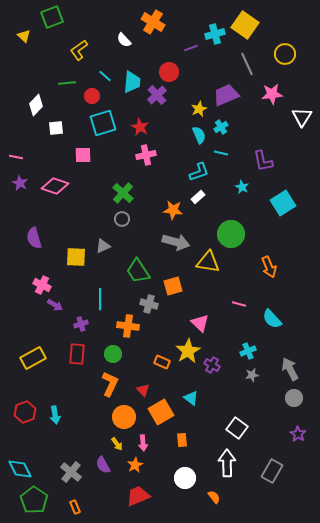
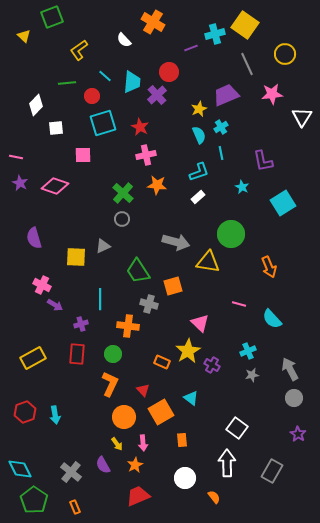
cyan line at (221, 153): rotated 64 degrees clockwise
orange star at (173, 210): moved 16 px left, 25 px up
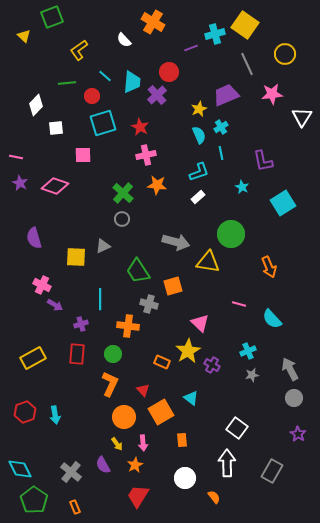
red trapezoid at (138, 496): rotated 35 degrees counterclockwise
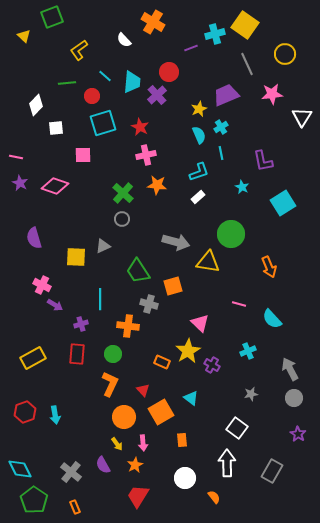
gray star at (252, 375): moved 1 px left, 19 px down
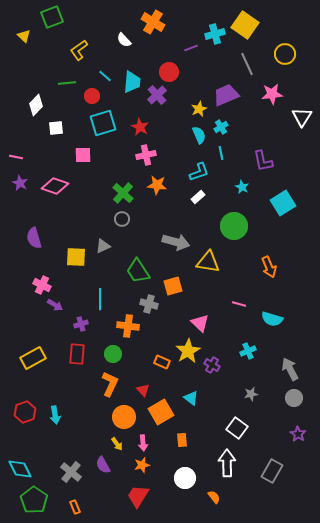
green circle at (231, 234): moved 3 px right, 8 px up
cyan semicircle at (272, 319): rotated 30 degrees counterclockwise
orange star at (135, 465): moved 7 px right; rotated 14 degrees clockwise
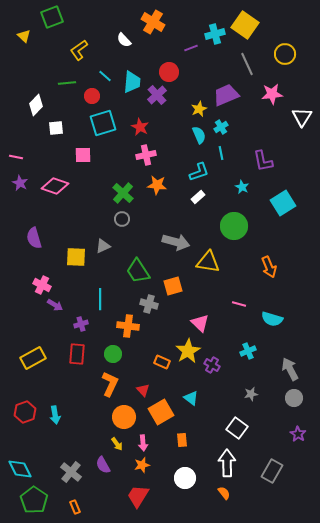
orange semicircle at (214, 497): moved 10 px right, 4 px up
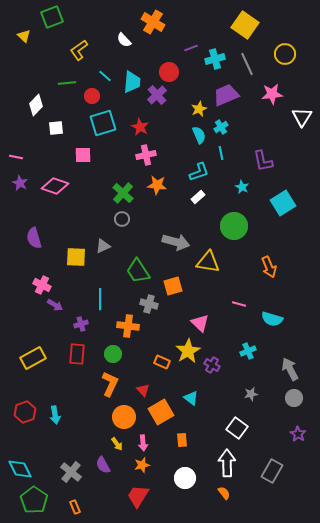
cyan cross at (215, 34): moved 25 px down
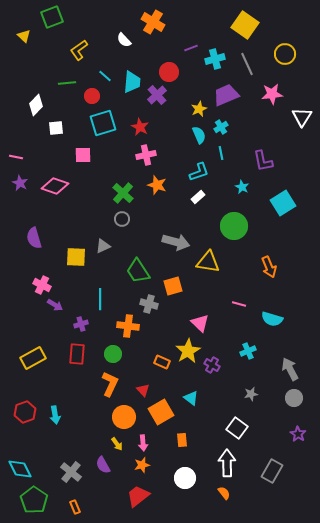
orange star at (157, 185): rotated 12 degrees clockwise
red trapezoid at (138, 496): rotated 20 degrees clockwise
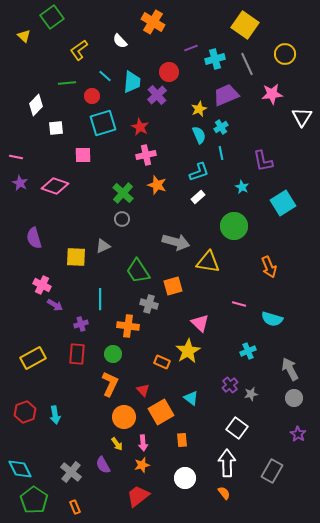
green square at (52, 17): rotated 15 degrees counterclockwise
white semicircle at (124, 40): moved 4 px left, 1 px down
purple cross at (212, 365): moved 18 px right, 20 px down; rotated 21 degrees clockwise
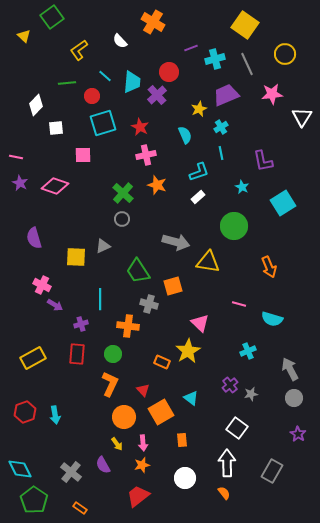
cyan semicircle at (199, 135): moved 14 px left
orange rectangle at (75, 507): moved 5 px right, 1 px down; rotated 32 degrees counterclockwise
